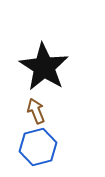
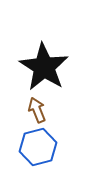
brown arrow: moved 1 px right, 1 px up
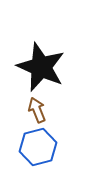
black star: moved 3 px left; rotated 9 degrees counterclockwise
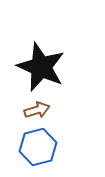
brown arrow: rotated 95 degrees clockwise
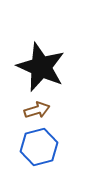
blue hexagon: moved 1 px right
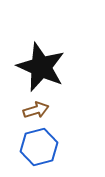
brown arrow: moved 1 px left
